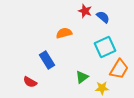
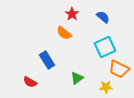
red star: moved 13 px left, 3 px down; rotated 16 degrees clockwise
orange semicircle: rotated 126 degrees counterclockwise
orange trapezoid: rotated 85 degrees clockwise
green triangle: moved 5 px left, 1 px down
yellow star: moved 4 px right, 1 px up
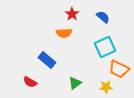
orange semicircle: rotated 42 degrees counterclockwise
blue rectangle: rotated 18 degrees counterclockwise
green triangle: moved 2 px left, 5 px down
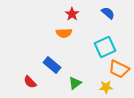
blue semicircle: moved 5 px right, 4 px up
blue rectangle: moved 5 px right, 5 px down
red semicircle: rotated 16 degrees clockwise
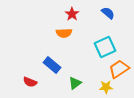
orange trapezoid: rotated 120 degrees clockwise
red semicircle: rotated 24 degrees counterclockwise
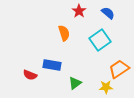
red star: moved 7 px right, 3 px up
orange semicircle: rotated 105 degrees counterclockwise
cyan square: moved 5 px left, 7 px up; rotated 10 degrees counterclockwise
blue rectangle: rotated 30 degrees counterclockwise
red semicircle: moved 7 px up
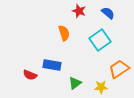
red star: rotated 16 degrees counterclockwise
yellow star: moved 5 px left
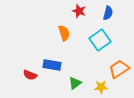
blue semicircle: rotated 64 degrees clockwise
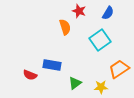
blue semicircle: rotated 16 degrees clockwise
orange semicircle: moved 1 px right, 6 px up
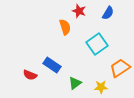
cyan square: moved 3 px left, 4 px down
blue rectangle: rotated 24 degrees clockwise
orange trapezoid: moved 1 px right, 1 px up
